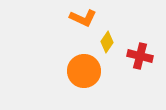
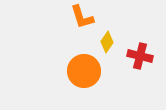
orange L-shape: moved 1 px left, 1 px up; rotated 48 degrees clockwise
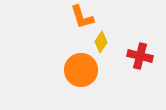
yellow diamond: moved 6 px left
orange circle: moved 3 px left, 1 px up
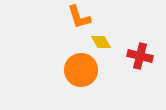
orange L-shape: moved 3 px left
yellow diamond: rotated 65 degrees counterclockwise
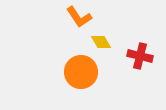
orange L-shape: rotated 16 degrees counterclockwise
orange circle: moved 2 px down
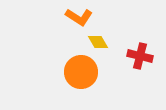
orange L-shape: rotated 24 degrees counterclockwise
yellow diamond: moved 3 px left
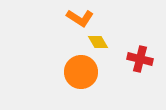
orange L-shape: moved 1 px right, 1 px down
red cross: moved 3 px down
